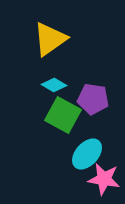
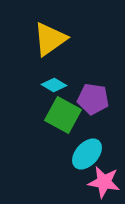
pink star: moved 3 px down
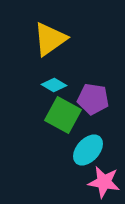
cyan ellipse: moved 1 px right, 4 px up
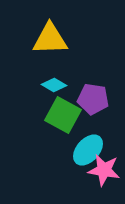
yellow triangle: rotated 33 degrees clockwise
pink star: moved 12 px up
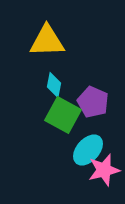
yellow triangle: moved 3 px left, 2 px down
cyan diamond: rotated 70 degrees clockwise
purple pentagon: moved 3 px down; rotated 16 degrees clockwise
pink star: rotated 24 degrees counterclockwise
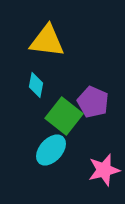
yellow triangle: rotated 9 degrees clockwise
cyan diamond: moved 18 px left
green square: moved 1 px right, 1 px down; rotated 9 degrees clockwise
cyan ellipse: moved 37 px left
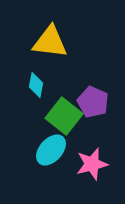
yellow triangle: moved 3 px right, 1 px down
pink star: moved 12 px left, 6 px up
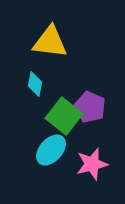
cyan diamond: moved 1 px left, 1 px up
purple pentagon: moved 3 px left, 5 px down
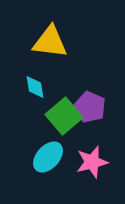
cyan diamond: moved 3 px down; rotated 20 degrees counterclockwise
green square: rotated 12 degrees clockwise
cyan ellipse: moved 3 px left, 7 px down
pink star: moved 2 px up
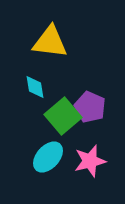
green square: moved 1 px left
pink star: moved 2 px left, 1 px up
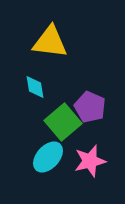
green square: moved 6 px down
